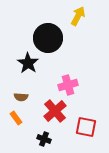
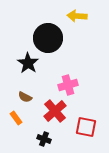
yellow arrow: moved 1 px left; rotated 114 degrees counterclockwise
brown semicircle: moved 4 px right; rotated 24 degrees clockwise
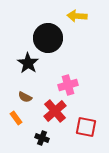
black cross: moved 2 px left, 1 px up
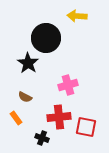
black circle: moved 2 px left
red cross: moved 4 px right, 6 px down; rotated 35 degrees clockwise
